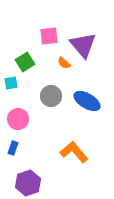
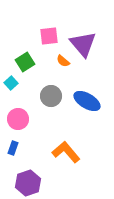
purple triangle: moved 1 px up
orange semicircle: moved 1 px left, 2 px up
cyan square: rotated 32 degrees counterclockwise
orange L-shape: moved 8 px left
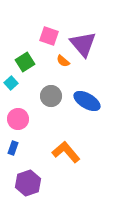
pink square: rotated 24 degrees clockwise
